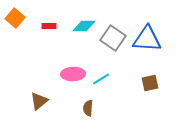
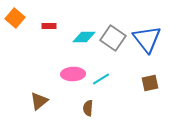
cyan diamond: moved 11 px down
blue triangle: rotated 48 degrees clockwise
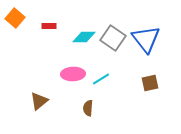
blue triangle: moved 1 px left
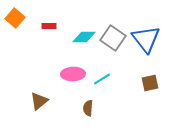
cyan line: moved 1 px right
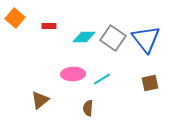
brown triangle: moved 1 px right, 1 px up
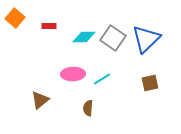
blue triangle: rotated 24 degrees clockwise
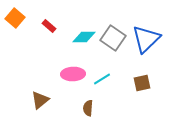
red rectangle: rotated 40 degrees clockwise
brown square: moved 8 px left
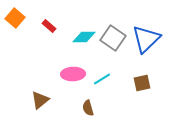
brown semicircle: rotated 21 degrees counterclockwise
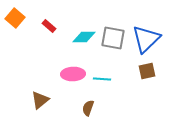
gray square: rotated 25 degrees counterclockwise
cyan line: rotated 36 degrees clockwise
brown square: moved 5 px right, 12 px up
brown semicircle: rotated 35 degrees clockwise
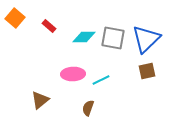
cyan line: moved 1 px left, 1 px down; rotated 30 degrees counterclockwise
